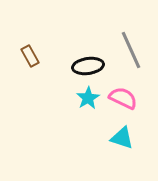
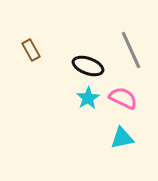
brown rectangle: moved 1 px right, 6 px up
black ellipse: rotated 28 degrees clockwise
cyan triangle: rotated 30 degrees counterclockwise
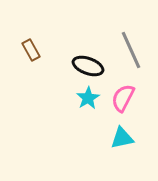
pink semicircle: rotated 88 degrees counterclockwise
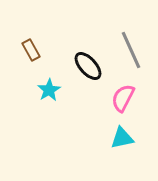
black ellipse: rotated 28 degrees clockwise
cyan star: moved 39 px left, 8 px up
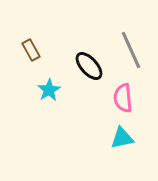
black ellipse: moved 1 px right
pink semicircle: rotated 32 degrees counterclockwise
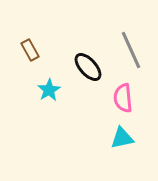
brown rectangle: moved 1 px left
black ellipse: moved 1 px left, 1 px down
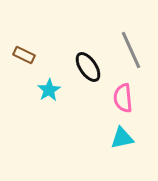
brown rectangle: moved 6 px left, 5 px down; rotated 35 degrees counterclockwise
black ellipse: rotated 8 degrees clockwise
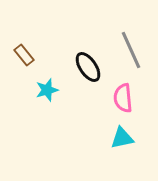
brown rectangle: rotated 25 degrees clockwise
cyan star: moved 2 px left; rotated 15 degrees clockwise
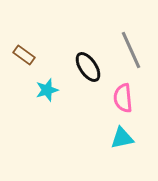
brown rectangle: rotated 15 degrees counterclockwise
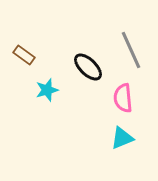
black ellipse: rotated 12 degrees counterclockwise
cyan triangle: rotated 10 degrees counterclockwise
